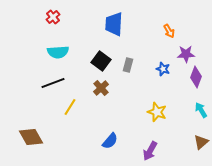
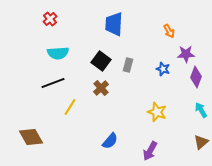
red cross: moved 3 px left, 2 px down
cyan semicircle: moved 1 px down
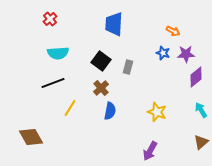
orange arrow: moved 4 px right; rotated 32 degrees counterclockwise
gray rectangle: moved 2 px down
blue star: moved 16 px up
purple diamond: rotated 30 degrees clockwise
yellow line: moved 1 px down
blue semicircle: moved 30 px up; rotated 30 degrees counterclockwise
